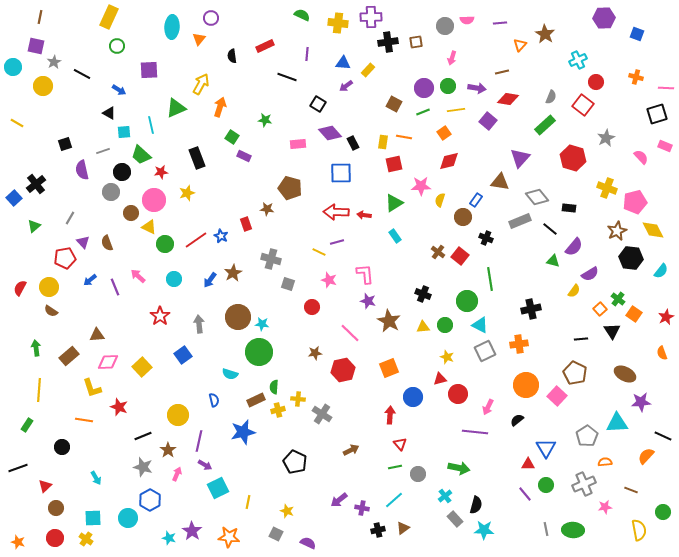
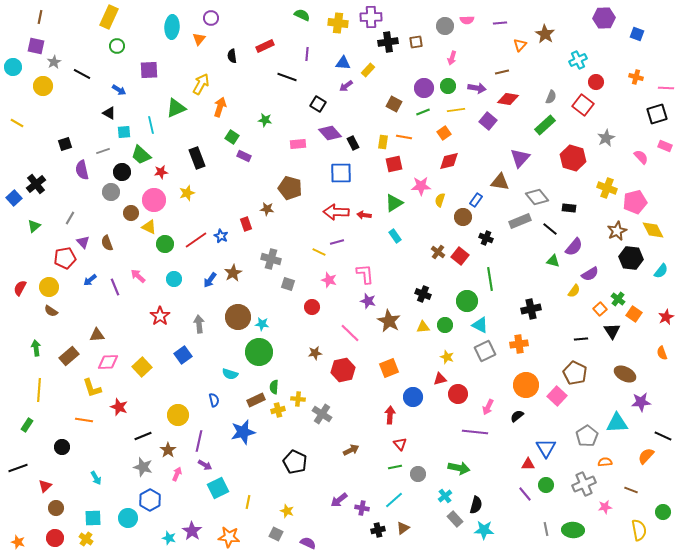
black semicircle at (517, 420): moved 4 px up
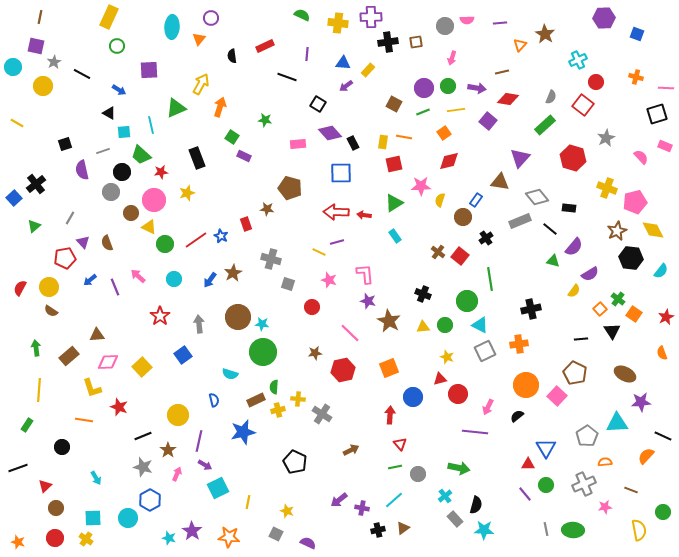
black cross at (486, 238): rotated 32 degrees clockwise
green circle at (259, 352): moved 4 px right
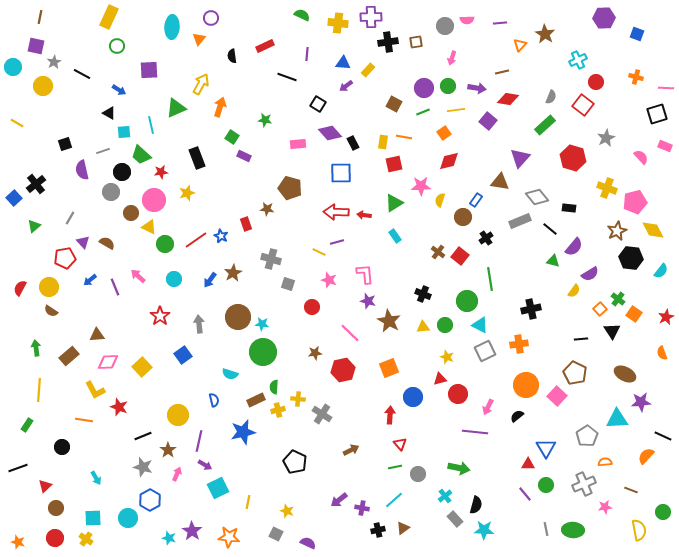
brown semicircle at (107, 243): rotated 140 degrees clockwise
yellow L-shape at (92, 388): moved 3 px right, 2 px down; rotated 10 degrees counterclockwise
cyan triangle at (617, 423): moved 4 px up
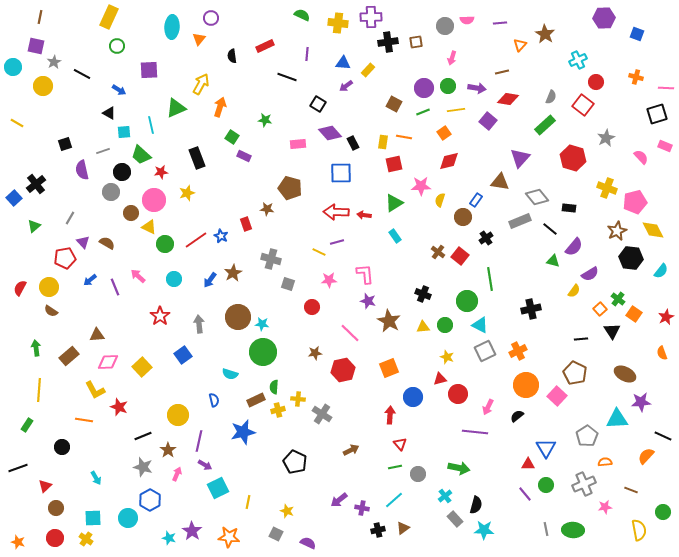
pink star at (329, 280): rotated 21 degrees counterclockwise
orange cross at (519, 344): moved 1 px left, 7 px down; rotated 18 degrees counterclockwise
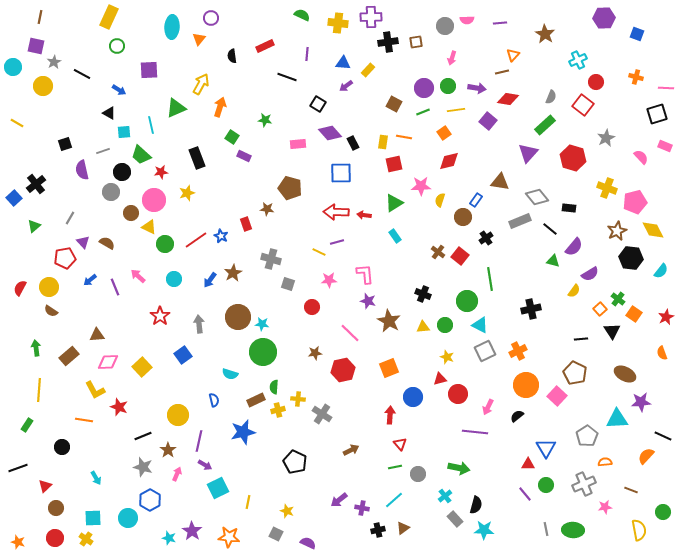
orange triangle at (520, 45): moved 7 px left, 10 px down
purple triangle at (520, 158): moved 8 px right, 5 px up
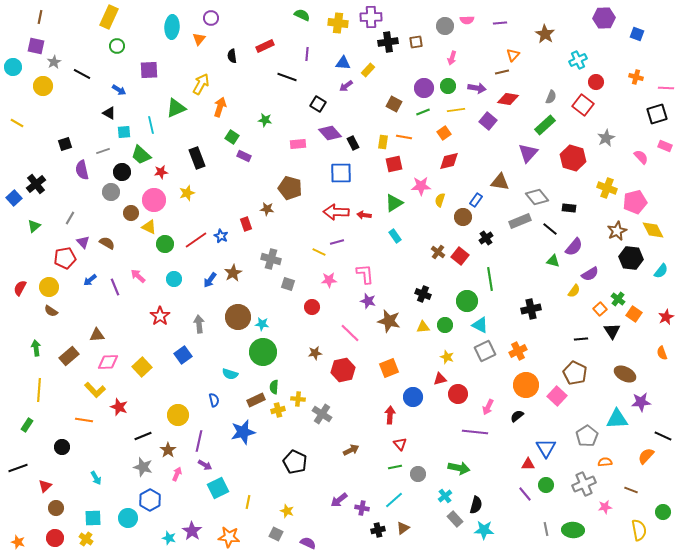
brown star at (389, 321): rotated 15 degrees counterclockwise
yellow L-shape at (95, 390): rotated 15 degrees counterclockwise
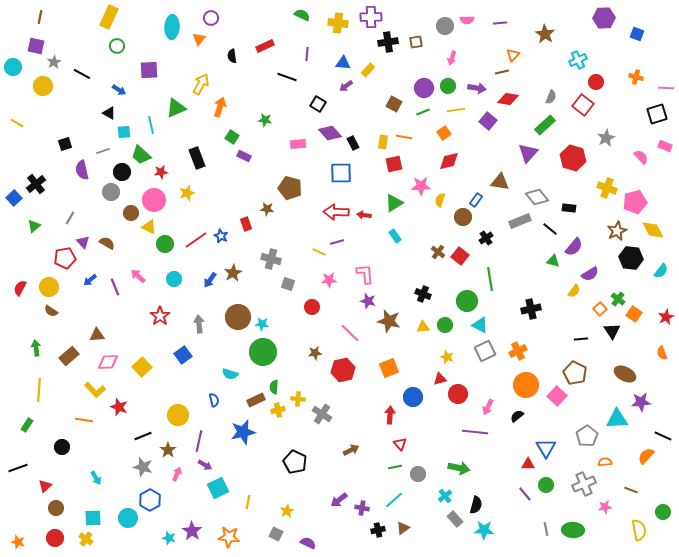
yellow star at (287, 511): rotated 24 degrees clockwise
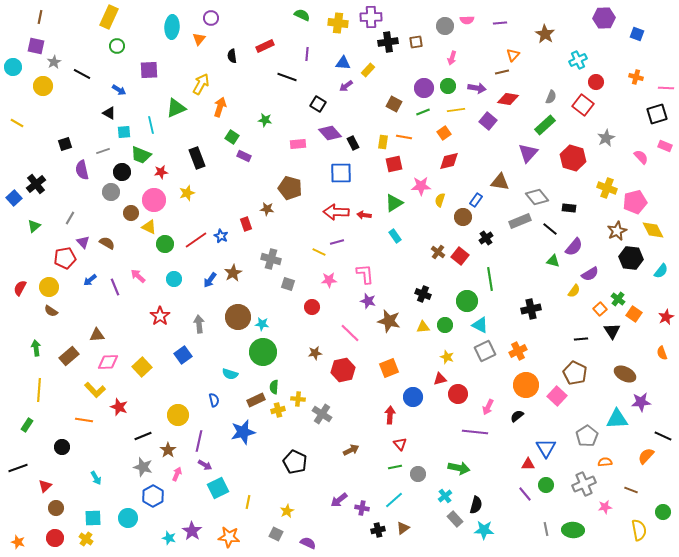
green trapezoid at (141, 155): rotated 20 degrees counterclockwise
blue hexagon at (150, 500): moved 3 px right, 4 px up
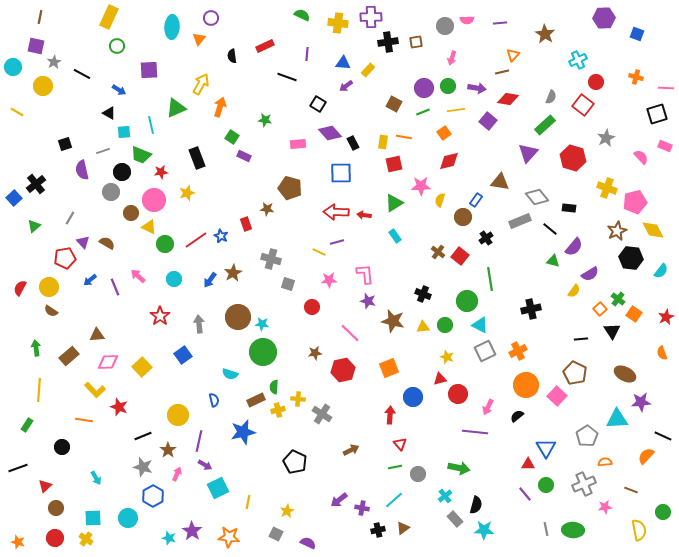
yellow line at (17, 123): moved 11 px up
brown star at (389, 321): moved 4 px right
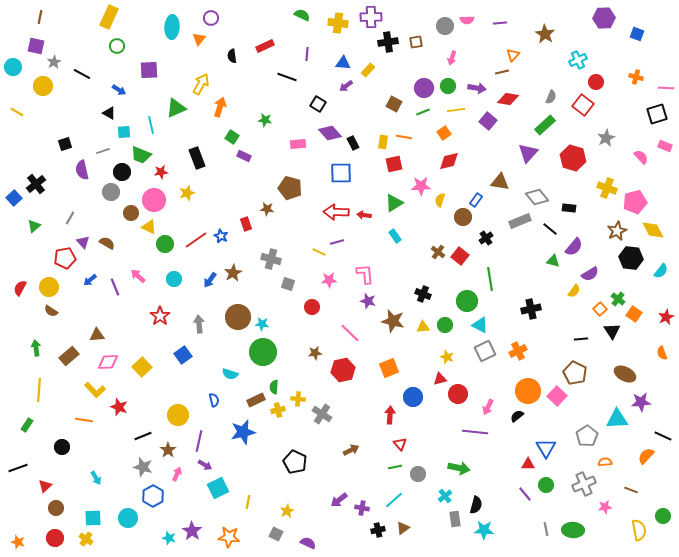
orange circle at (526, 385): moved 2 px right, 6 px down
green circle at (663, 512): moved 4 px down
gray rectangle at (455, 519): rotated 35 degrees clockwise
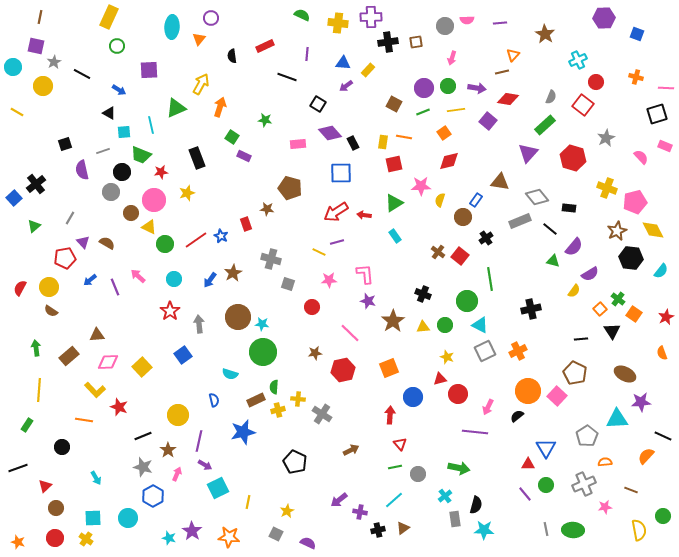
red arrow at (336, 212): rotated 35 degrees counterclockwise
red star at (160, 316): moved 10 px right, 5 px up
brown star at (393, 321): rotated 25 degrees clockwise
purple cross at (362, 508): moved 2 px left, 4 px down
